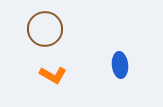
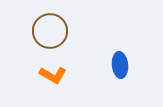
brown circle: moved 5 px right, 2 px down
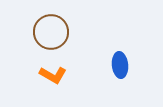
brown circle: moved 1 px right, 1 px down
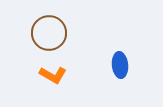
brown circle: moved 2 px left, 1 px down
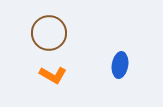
blue ellipse: rotated 15 degrees clockwise
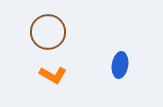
brown circle: moved 1 px left, 1 px up
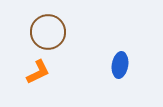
orange L-shape: moved 15 px left, 3 px up; rotated 56 degrees counterclockwise
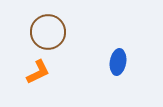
blue ellipse: moved 2 px left, 3 px up
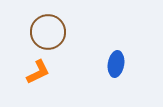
blue ellipse: moved 2 px left, 2 px down
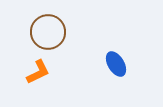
blue ellipse: rotated 40 degrees counterclockwise
